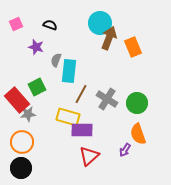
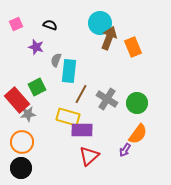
orange semicircle: rotated 125 degrees counterclockwise
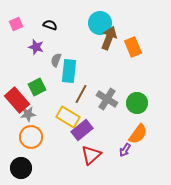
yellow rectangle: rotated 15 degrees clockwise
purple rectangle: rotated 40 degrees counterclockwise
orange circle: moved 9 px right, 5 px up
red triangle: moved 2 px right, 1 px up
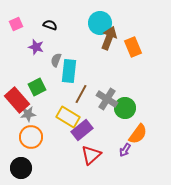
green circle: moved 12 px left, 5 px down
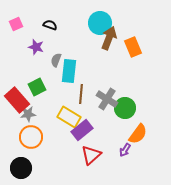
brown line: rotated 24 degrees counterclockwise
yellow rectangle: moved 1 px right
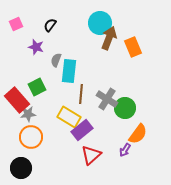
black semicircle: rotated 72 degrees counterclockwise
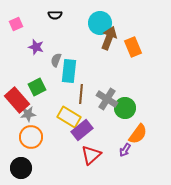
black semicircle: moved 5 px right, 10 px up; rotated 128 degrees counterclockwise
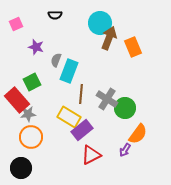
cyan rectangle: rotated 15 degrees clockwise
green square: moved 5 px left, 5 px up
red triangle: rotated 15 degrees clockwise
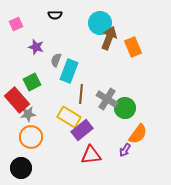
red triangle: rotated 20 degrees clockwise
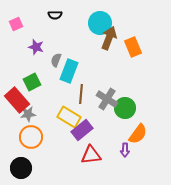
purple arrow: rotated 32 degrees counterclockwise
